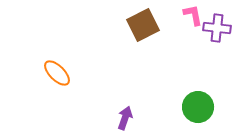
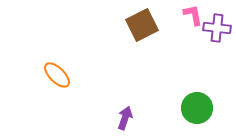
brown square: moved 1 px left
orange ellipse: moved 2 px down
green circle: moved 1 px left, 1 px down
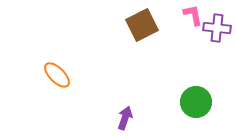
green circle: moved 1 px left, 6 px up
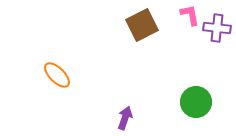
pink L-shape: moved 3 px left
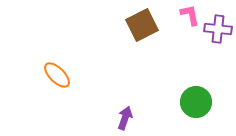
purple cross: moved 1 px right, 1 px down
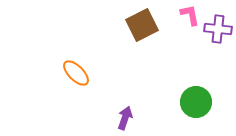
orange ellipse: moved 19 px right, 2 px up
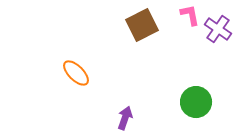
purple cross: rotated 28 degrees clockwise
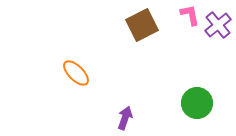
purple cross: moved 4 px up; rotated 16 degrees clockwise
green circle: moved 1 px right, 1 px down
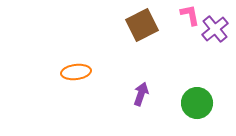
purple cross: moved 3 px left, 4 px down
orange ellipse: moved 1 px up; rotated 52 degrees counterclockwise
purple arrow: moved 16 px right, 24 px up
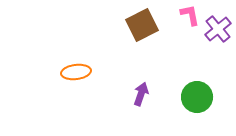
purple cross: moved 3 px right
green circle: moved 6 px up
